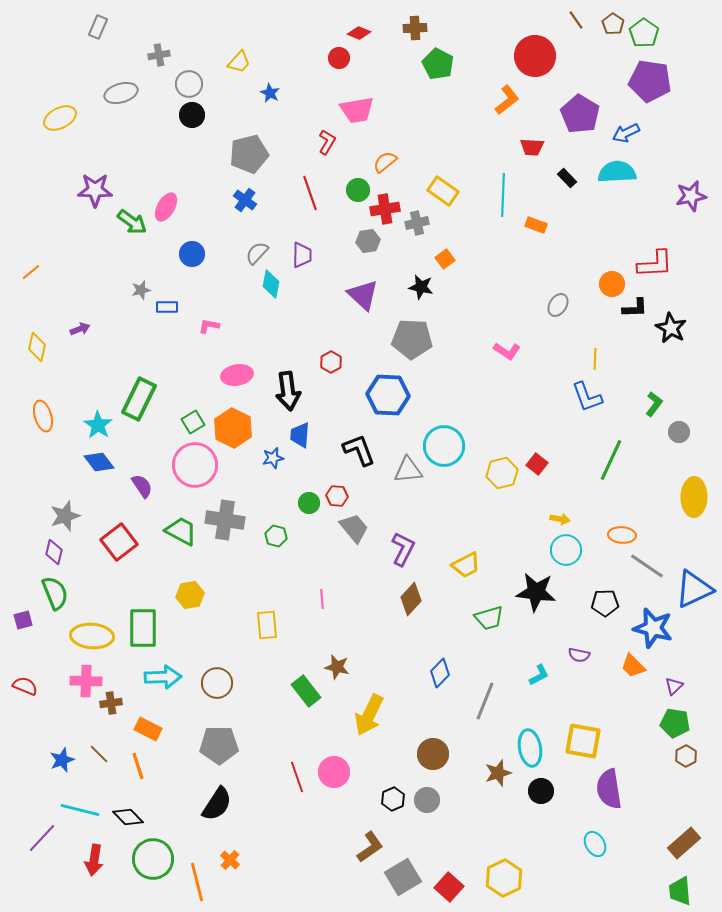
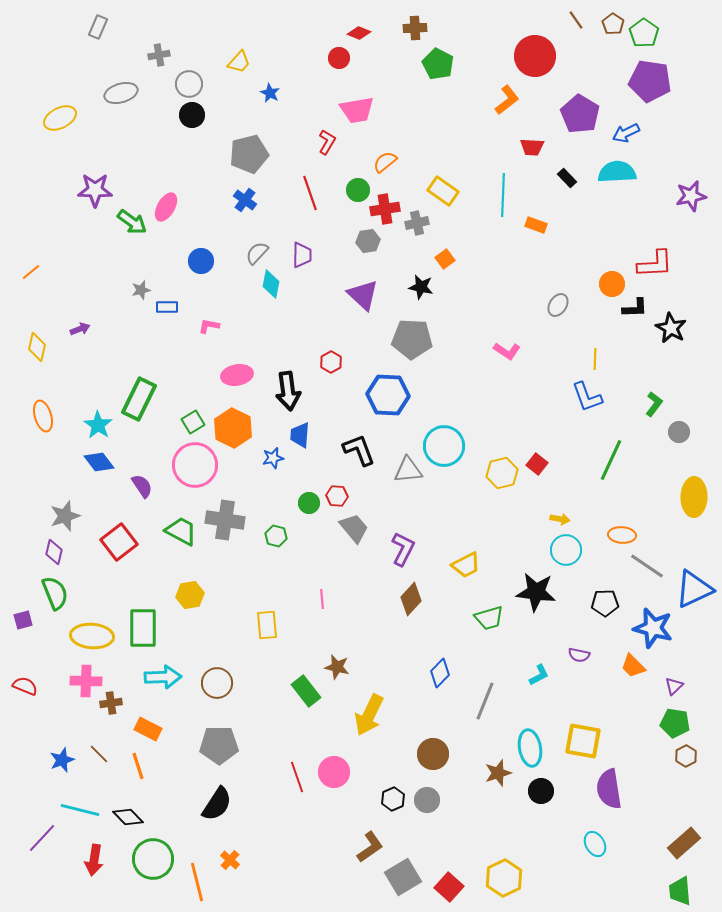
blue circle at (192, 254): moved 9 px right, 7 px down
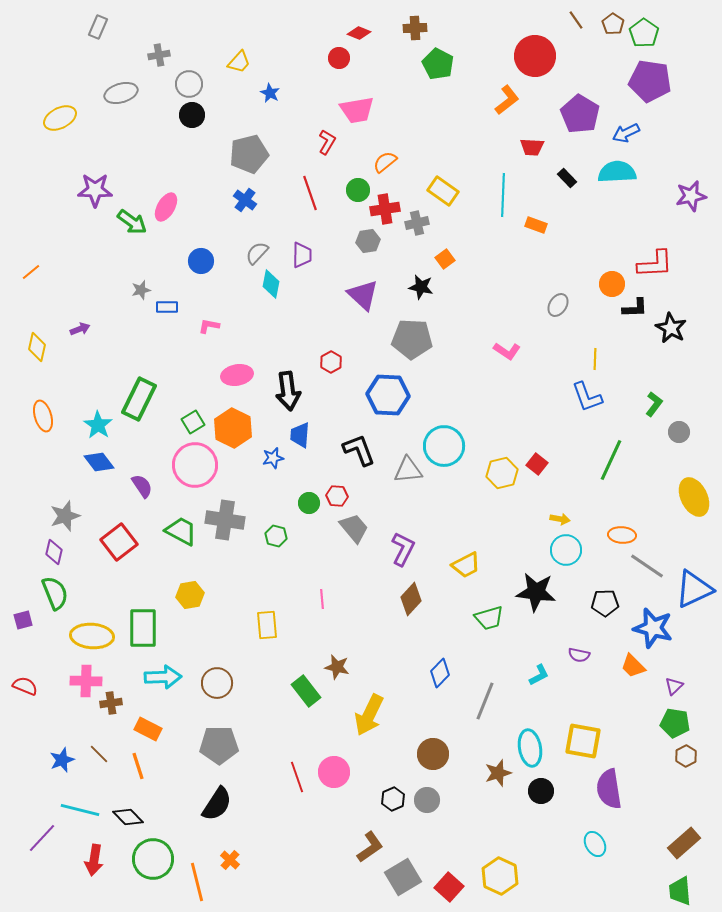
yellow ellipse at (694, 497): rotated 27 degrees counterclockwise
yellow hexagon at (504, 878): moved 4 px left, 2 px up; rotated 9 degrees counterclockwise
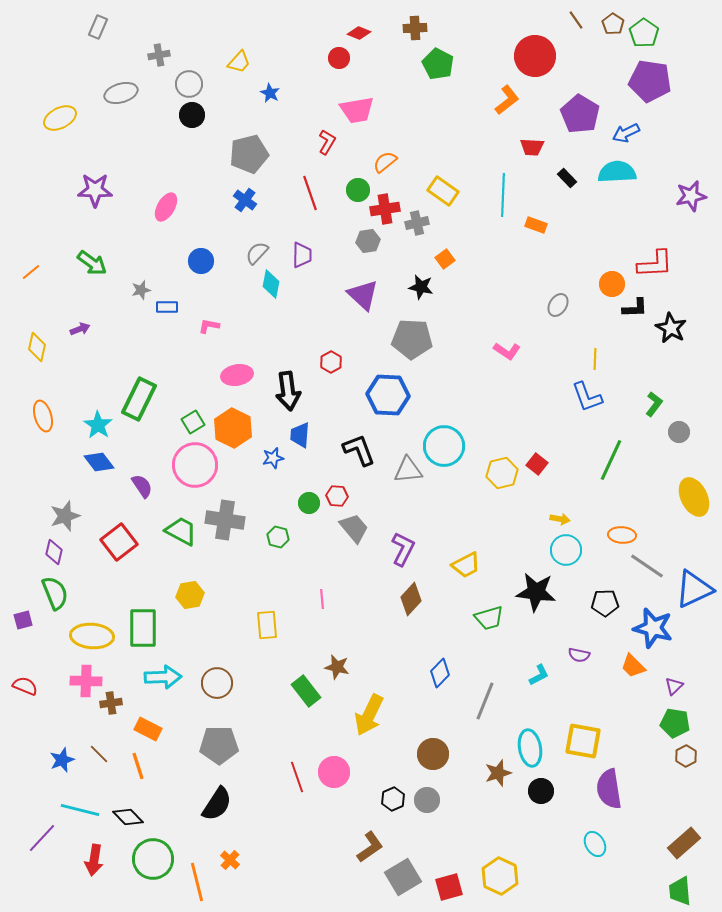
green arrow at (132, 222): moved 40 px left, 41 px down
green hexagon at (276, 536): moved 2 px right, 1 px down
red square at (449, 887): rotated 32 degrees clockwise
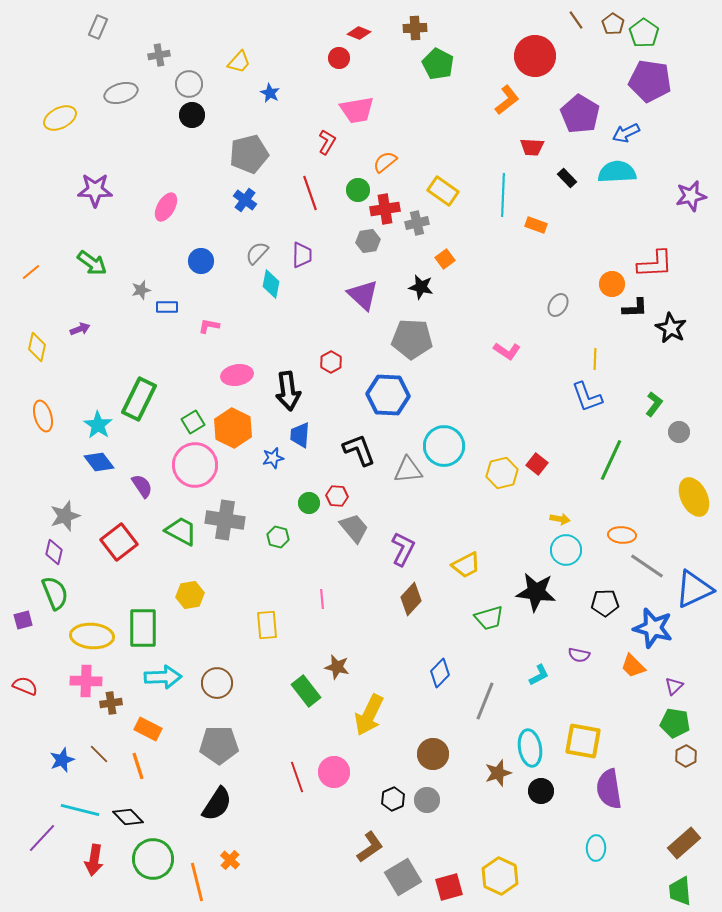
cyan ellipse at (595, 844): moved 1 px right, 4 px down; rotated 30 degrees clockwise
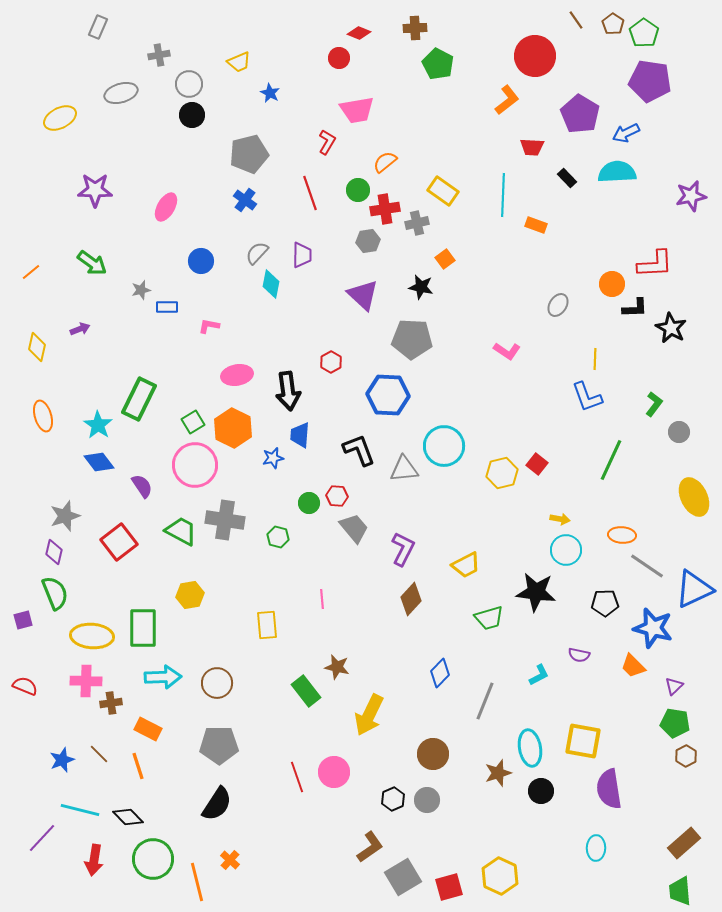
yellow trapezoid at (239, 62): rotated 25 degrees clockwise
gray triangle at (408, 470): moved 4 px left, 1 px up
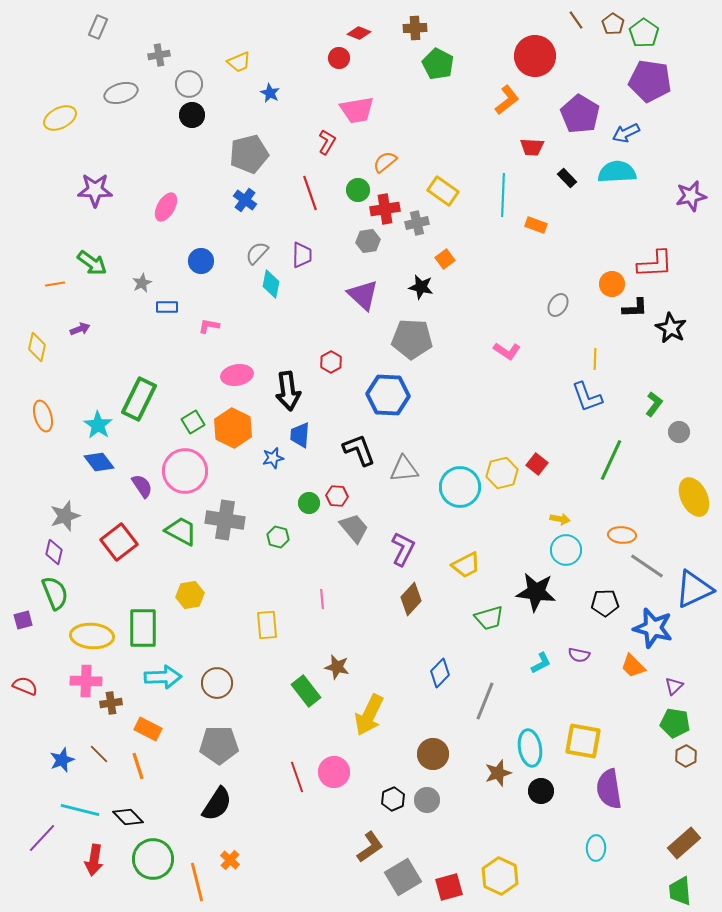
orange line at (31, 272): moved 24 px right, 12 px down; rotated 30 degrees clockwise
gray star at (141, 290): moved 1 px right, 7 px up; rotated 12 degrees counterclockwise
cyan circle at (444, 446): moved 16 px right, 41 px down
pink circle at (195, 465): moved 10 px left, 6 px down
cyan L-shape at (539, 675): moved 2 px right, 12 px up
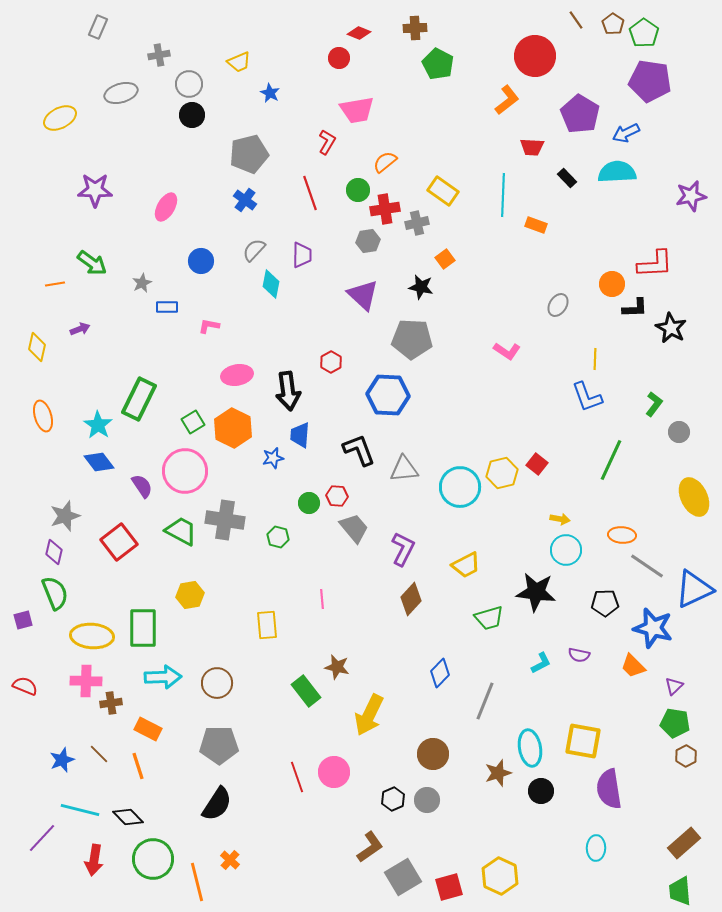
gray semicircle at (257, 253): moved 3 px left, 3 px up
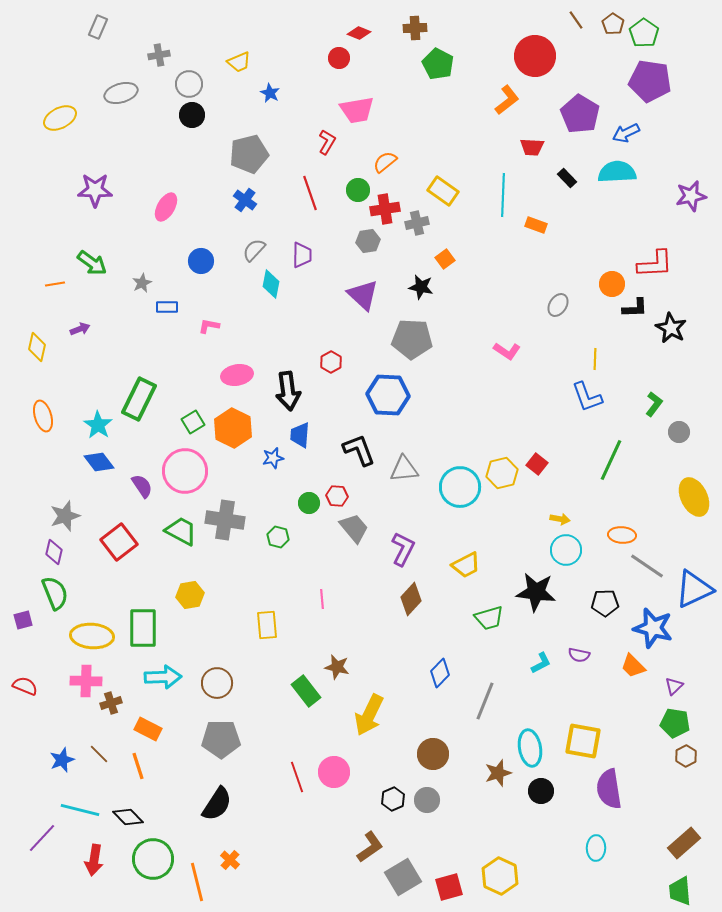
brown cross at (111, 703): rotated 10 degrees counterclockwise
gray pentagon at (219, 745): moved 2 px right, 6 px up
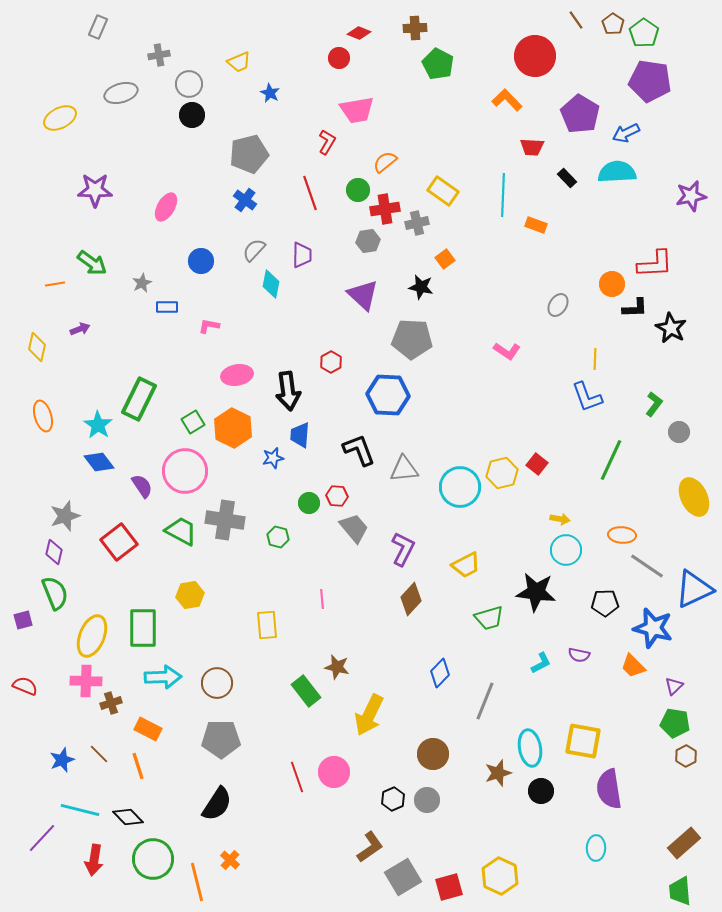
orange L-shape at (507, 100): rotated 96 degrees counterclockwise
yellow ellipse at (92, 636): rotated 72 degrees counterclockwise
